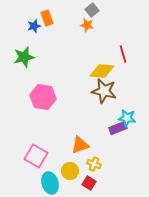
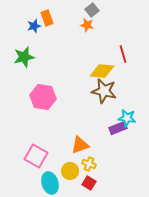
yellow cross: moved 5 px left
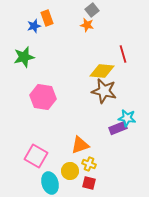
red square: rotated 16 degrees counterclockwise
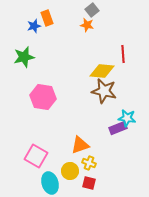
red line: rotated 12 degrees clockwise
yellow cross: moved 1 px up
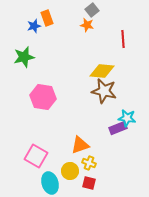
red line: moved 15 px up
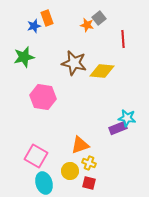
gray square: moved 7 px right, 8 px down
brown star: moved 30 px left, 28 px up
cyan ellipse: moved 6 px left
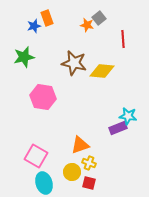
cyan star: moved 1 px right, 2 px up
yellow circle: moved 2 px right, 1 px down
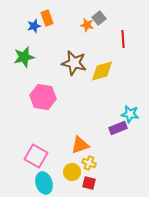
yellow diamond: rotated 20 degrees counterclockwise
cyan star: moved 2 px right, 2 px up
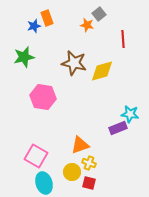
gray square: moved 4 px up
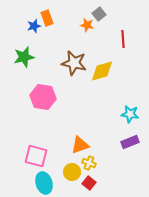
purple rectangle: moved 12 px right, 14 px down
pink square: rotated 15 degrees counterclockwise
red square: rotated 24 degrees clockwise
